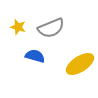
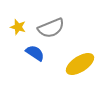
blue semicircle: moved 3 px up; rotated 18 degrees clockwise
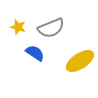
yellow ellipse: moved 3 px up
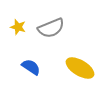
blue semicircle: moved 4 px left, 14 px down
yellow ellipse: moved 7 px down; rotated 64 degrees clockwise
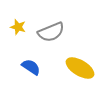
gray semicircle: moved 4 px down
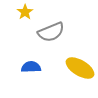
yellow star: moved 7 px right, 15 px up; rotated 21 degrees clockwise
blue semicircle: rotated 36 degrees counterclockwise
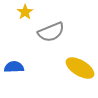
blue semicircle: moved 17 px left
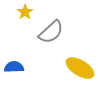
gray semicircle: rotated 20 degrees counterclockwise
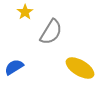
gray semicircle: rotated 16 degrees counterclockwise
blue semicircle: rotated 30 degrees counterclockwise
